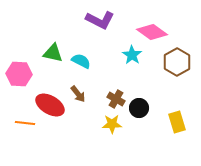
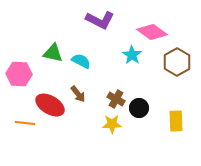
yellow rectangle: moved 1 px left, 1 px up; rotated 15 degrees clockwise
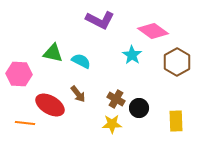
pink diamond: moved 1 px right, 1 px up
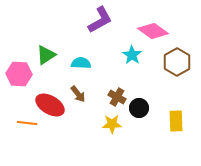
purple L-shape: rotated 56 degrees counterclockwise
green triangle: moved 7 px left, 2 px down; rotated 45 degrees counterclockwise
cyan semicircle: moved 2 px down; rotated 24 degrees counterclockwise
brown cross: moved 1 px right, 2 px up
orange line: moved 2 px right
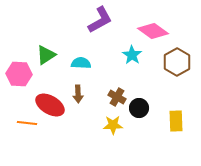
brown arrow: rotated 36 degrees clockwise
yellow star: moved 1 px right, 1 px down
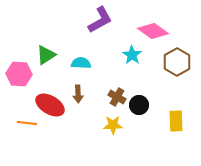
black circle: moved 3 px up
